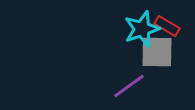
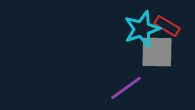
purple line: moved 3 px left, 2 px down
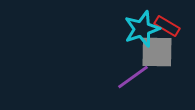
purple line: moved 7 px right, 11 px up
